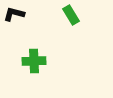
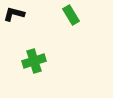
green cross: rotated 15 degrees counterclockwise
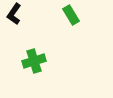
black L-shape: rotated 70 degrees counterclockwise
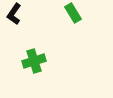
green rectangle: moved 2 px right, 2 px up
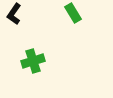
green cross: moved 1 px left
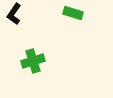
green rectangle: rotated 42 degrees counterclockwise
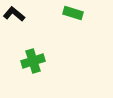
black L-shape: rotated 95 degrees clockwise
